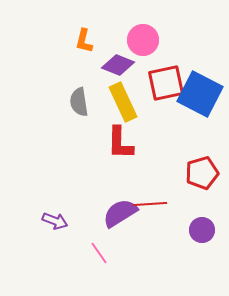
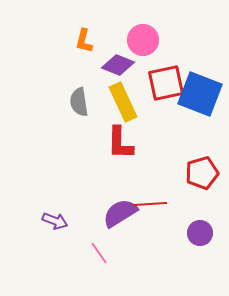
blue square: rotated 6 degrees counterclockwise
purple circle: moved 2 px left, 3 px down
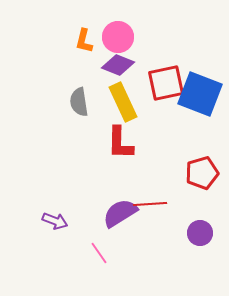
pink circle: moved 25 px left, 3 px up
